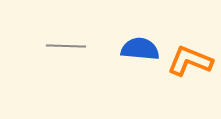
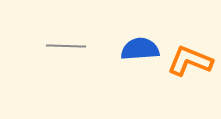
blue semicircle: rotated 9 degrees counterclockwise
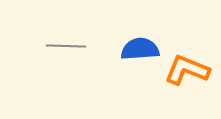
orange L-shape: moved 3 px left, 9 px down
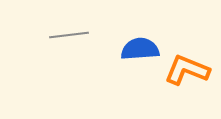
gray line: moved 3 px right, 11 px up; rotated 9 degrees counterclockwise
